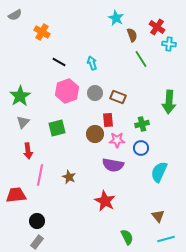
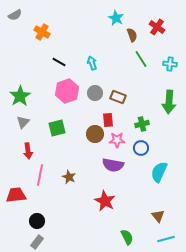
cyan cross: moved 1 px right, 20 px down
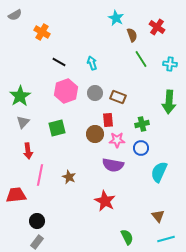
pink hexagon: moved 1 px left
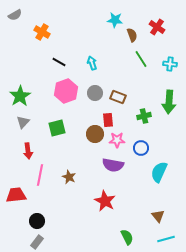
cyan star: moved 1 px left, 2 px down; rotated 21 degrees counterclockwise
green cross: moved 2 px right, 8 px up
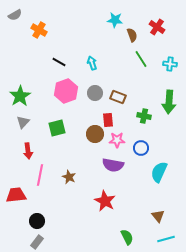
orange cross: moved 3 px left, 2 px up
green cross: rotated 24 degrees clockwise
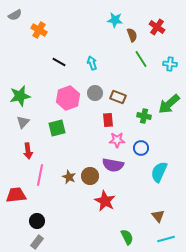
pink hexagon: moved 2 px right, 7 px down
green star: rotated 20 degrees clockwise
green arrow: moved 2 px down; rotated 45 degrees clockwise
brown circle: moved 5 px left, 42 px down
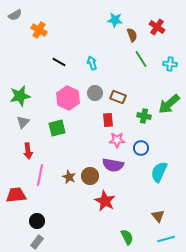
pink hexagon: rotated 15 degrees counterclockwise
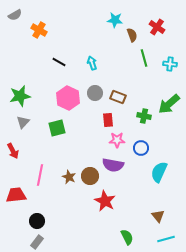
green line: moved 3 px right, 1 px up; rotated 18 degrees clockwise
red arrow: moved 15 px left; rotated 21 degrees counterclockwise
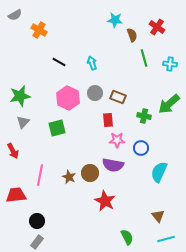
brown circle: moved 3 px up
